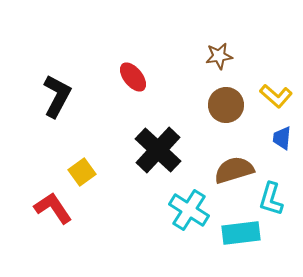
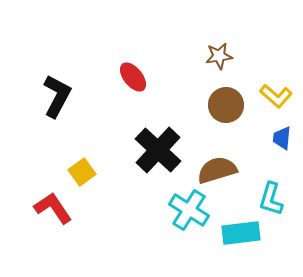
brown semicircle: moved 17 px left
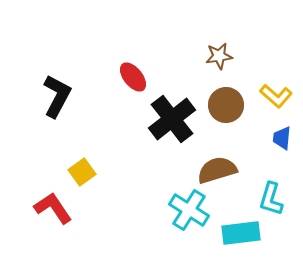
black cross: moved 14 px right, 31 px up; rotated 9 degrees clockwise
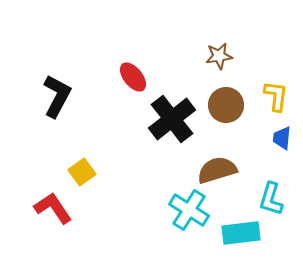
yellow L-shape: rotated 124 degrees counterclockwise
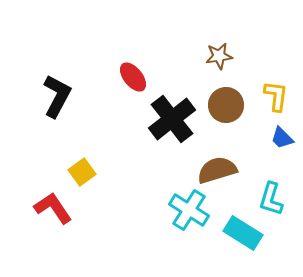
blue trapezoid: rotated 50 degrees counterclockwise
cyan rectangle: moved 2 px right; rotated 39 degrees clockwise
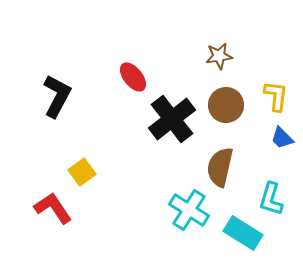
brown semicircle: moved 3 px right, 3 px up; rotated 60 degrees counterclockwise
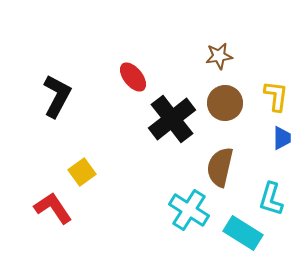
brown circle: moved 1 px left, 2 px up
blue trapezoid: rotated 135 degrees counterclockwise
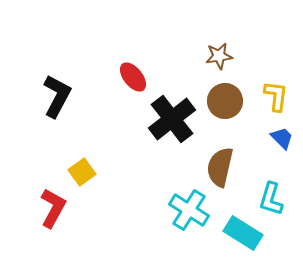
brown circle: moved 2 px up
blue trapezoid: rotated 45 degrees counterclockwise
red L-shape: rotated 63 degrees clockwise
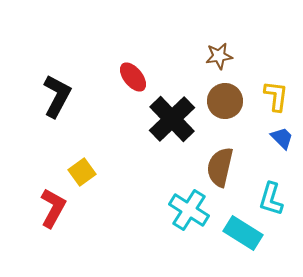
black cross: rotated 6 degrees counterclockwise
